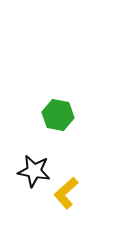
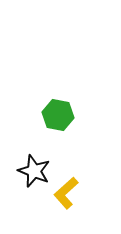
black star: rotated 12 degrees clockwise
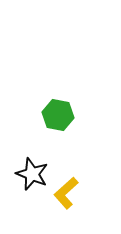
black star: moved 2 px left, 3 px down
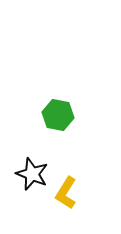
yellow L-shape: rotated 16 degrees counterclockwise
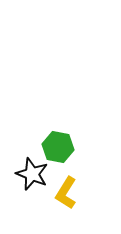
green hexagon: moved 32 px down
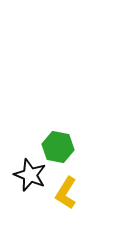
black star: moved 2 px left, 1 px down
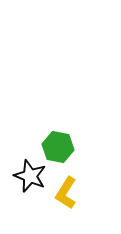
black star: moved 1 px down
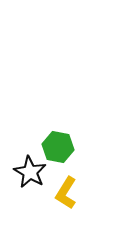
black star: moved 4 px up; rotated 8 degrees clockwise
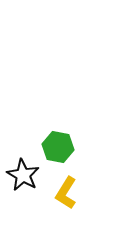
black star: moved 7 px left, 3 px down
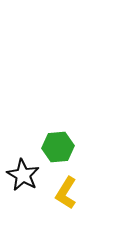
green hexagon: rotated 16 degrees counterclockwise
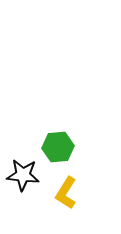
black star: rotated 24 degrees counterclockwise
